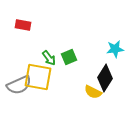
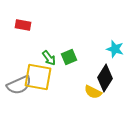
cyan star: rotated 24 degrees clockwise
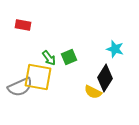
gray semicircle: moved 1 px right, 2 px down
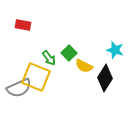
cyan star: moved 1 px down
green square: moved 4 px up; rotated 21 degrees counterclockwise
yellow square: moved 2 px left; rotated 12 degrees clockwise
gray semicircle: moved 1 px left, 1 px down
yellow semicircle: moved 9 px left, 26 px up
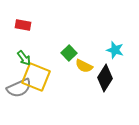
green arrow: moved 25 px left
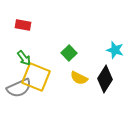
yellow semicircle: moved 5 px left, 12 px down
black diamond: moved 1 px down
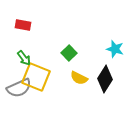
cyan star: moved 1 px up
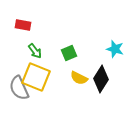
green square: rotated 21 degrees clockwise
green arrow: moved 11 px right, 7 px up
black diamond: moved 4 px left
gray semicircle: rotated 90 degrees clockwise
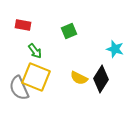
green square: moved 22 px up
